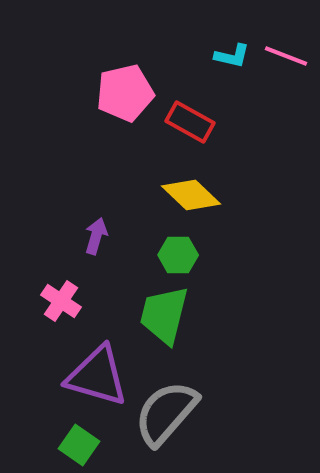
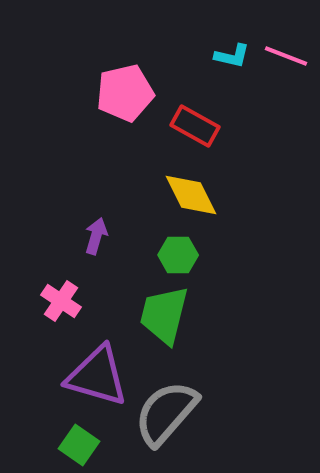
red rectangle: moved 5 px right, 4 px down
yellow diamond: rotated 20 degrees clockwise
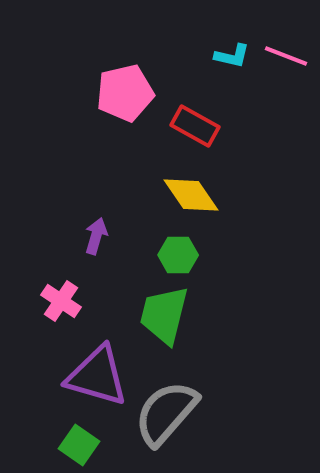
yellow diamond: rotated 8 degrees counterclockwise
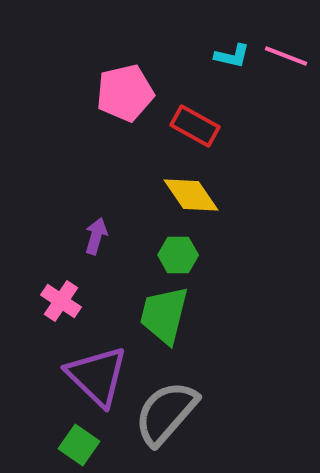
purple triangle: rotated 28 degrees clockwise
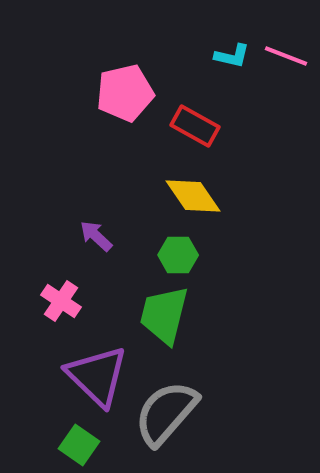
yellow diamond: moved 2 px right, 1 px down
purple arrow: rotated 63 degrees counterclockwise
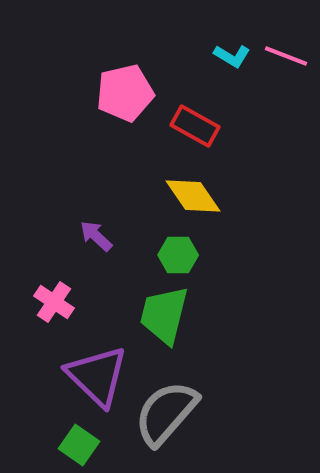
cyan L-shape: rotated 18 degrees clockwise
pink cross: moved 7 px left, 1 px down
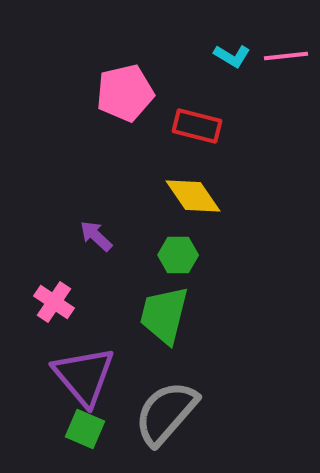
pink line: rotated 27 degrees counterclockwise
red rectangle: moved 2 px right; rotated 15 degrees counterclockwise
purple triangle: moved 13 px left; rotated 6 degrees clockwise
green square: moved 6 px right, 16 px up; rotated 12 degrees counterclockwise
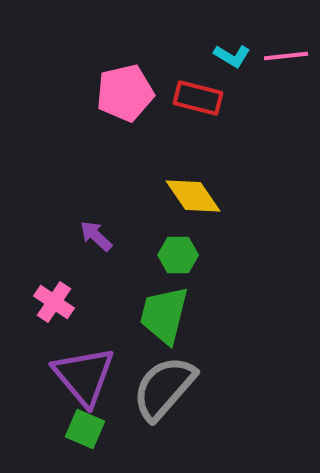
red rectangle: moved 1 px right, 28 px up
gray semicircle: moved 2 px left, 25 px up
